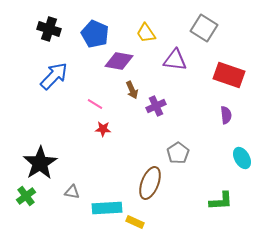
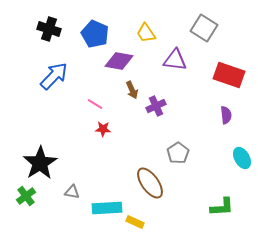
brown ellipse: rotated 56 degrees counterclockwise
green L-shape: moved 1 px right, 6 px down
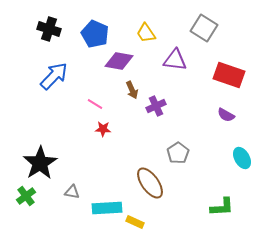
purple semicircle: rotated 126 degrees clockwise
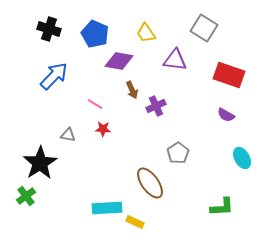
gray triangle: moved 4 px left, 57 px up
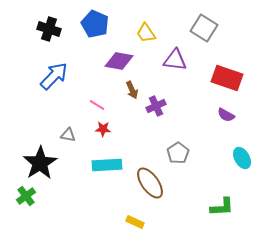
blue pentagon: moved 10 px up
red rectangle: moved 2 px left, 3 px down
pink line: moved 2 px right, 1 px down
cyan rectangle: moved 43 px up
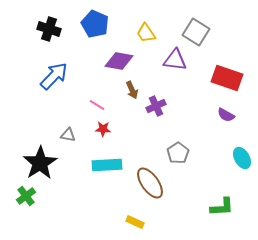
gray square: moved 8 px left, 4 px down
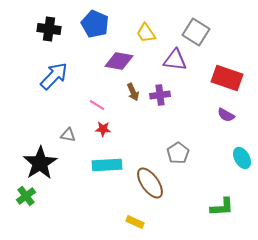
black cross: rotated 10 degrees counterclockwise
brown arrow: moved 1 px right, 2 px down
purple cross: moved 4 px right, 11 px up; rotated 18 degrees clockwise
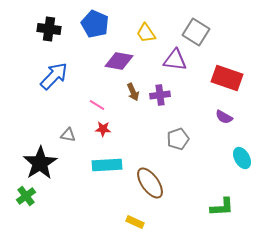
purple semicircle: moved 2 px left, 2 px down
gray pentagon: moved 14 px up; rotated 15 degrees clockwise
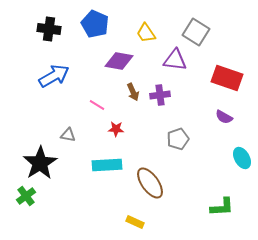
blue arrow: rotated 16 degrees clockwise
red star: moved 13 px right
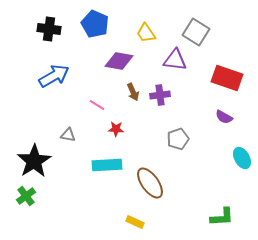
black star: moved 6 px left, 2 px up
green L-shape: moved 10 px down
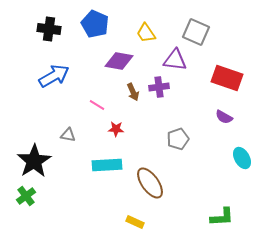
gray square: rotated 8 degrees counterclockwise
purple cross: moved 1 px left, 8 px up
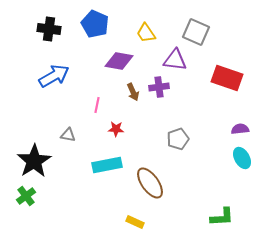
pink line: rotated 70 degrees clockwise
purple semicircle: moved 16 px right, 12 px down; rotated 144 degrees clockwise
cyan rectangle: rotated 8 degrees counterclockwise
